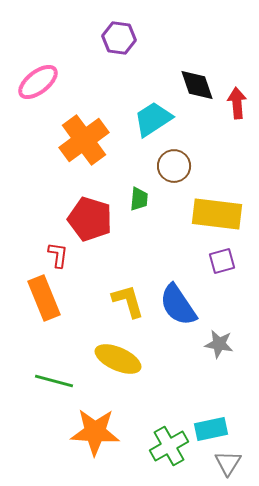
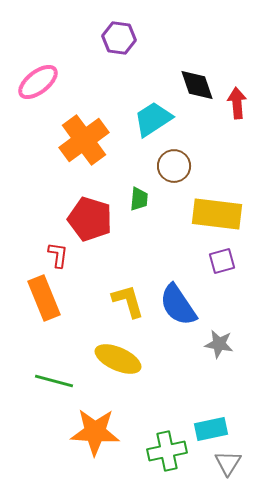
green cross: moved 2 px left, 5 px down; rotated 18 degrees clockwise
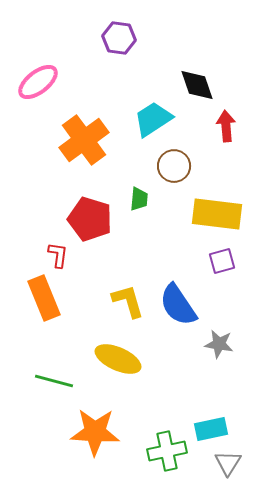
red arrow: moved 11 px left, 23 px down
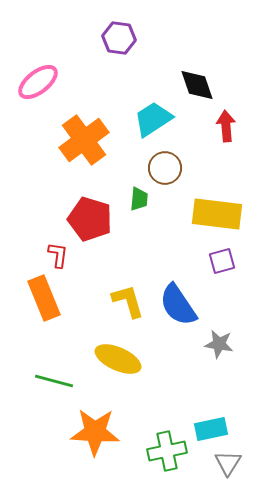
brown circle: moved 9 px left, 2 px down
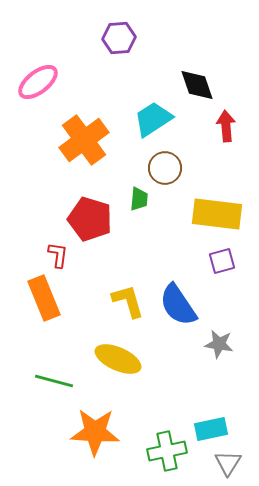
purple hexagon: rotated 12 degrees counterclockwise
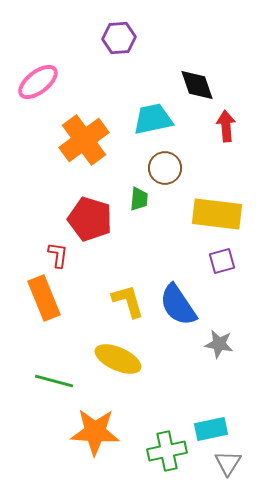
cyan trapezoid: rotated 21 degrees clockwise
